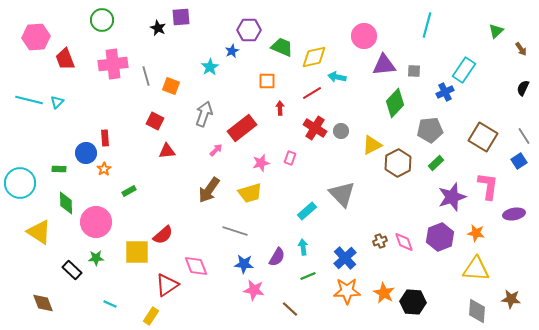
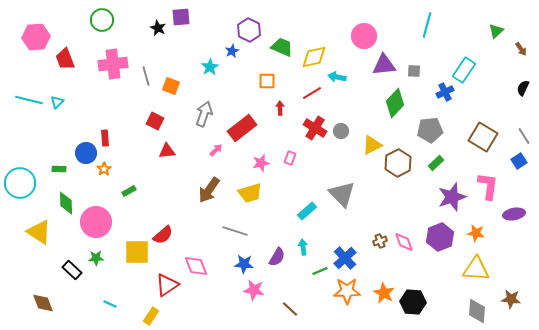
purple hexagon at (249, 30): rotated 25 degrees clockwise
green line at (308, 276): moved 12 px right, 5 px up
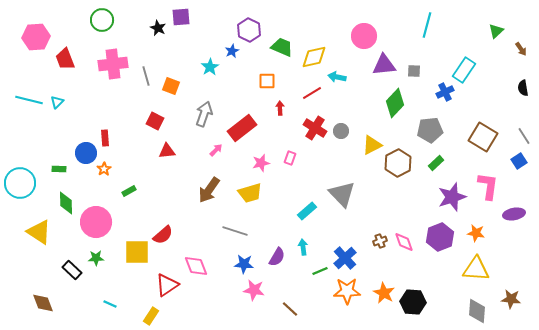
black semicircle at (523, 88): rotated 35 degrees counterclockwise
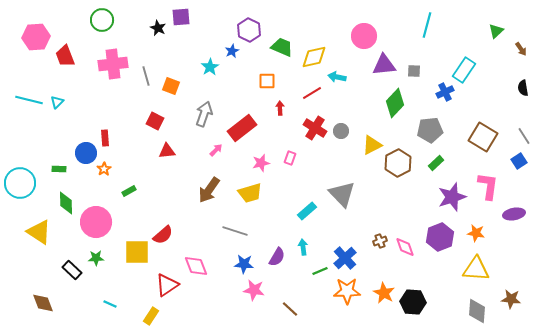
red trapezoid at (65, 59): moved 3 px up
pink diamond at (404, 242): moved 1 px right, 5 px down
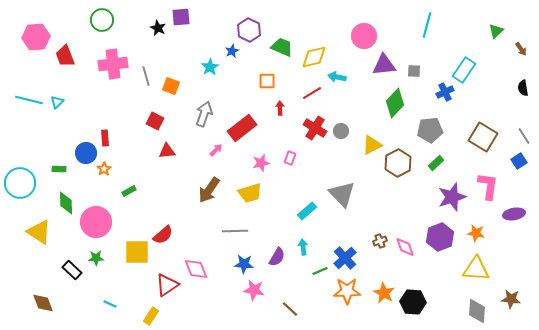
gray line at (235, 231): rotated 20 degrees counterclockwise
pink diamond at (196, 266): moved 3 px down
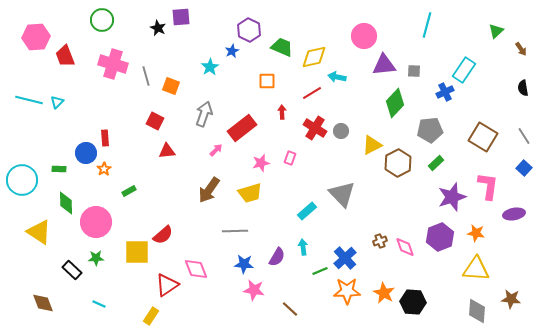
pink cross at (113, 64): rotated 24 degrees clockwise
red arrow at (280, 108): moved 2 px right, 4 px down
blue square at (519, 161): moved 5 px right, 7 px down; rotated 14 degrees counterclockwise
cyan circle at (20, 183): moved 2 px right, 3 px up
cyan line at (110, 304): moved 11 px left
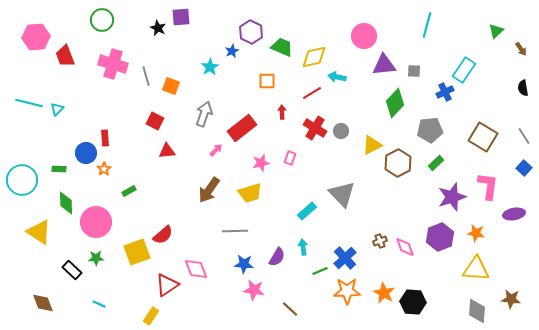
purple hexagon at (249, 30): moved 2 px right, 2 px down
cyan line at (29, 100): moved 3 px down
cyan triangle at (57, 102): moved 7 px down
yellow square at (137, 252): rotated 20 degrees counterclockwise
